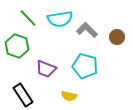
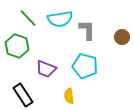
gray L-shape: rotated 45 degrees clockwise
brown circle: moved 5 px right
yellow semicircle: rotated 70 degrees clockwise
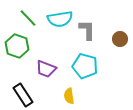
brown circle: moved 2 px left, 2 px down
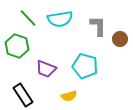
gray L-shape: moved 11 px right, 4 px up
yellow semicircle: rotated 98 degrees counterclockwise
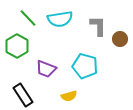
green hexagon: rotated 10 degrees clockwise
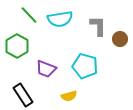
green line: moved 1 px right, 3 px up
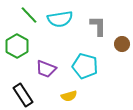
brown circle: moved 2 px right, 5 px down
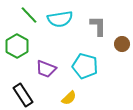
yellow semicircle: moved 2 px down; rotated 28 degrees counterclockwise
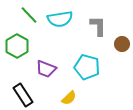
cyan pentagon: moved 2 px right, 1 px down
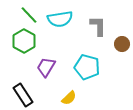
green hexagon: moved 7 px right, 5 px up
purple trapezoid: moved 2 px up; rotated 100 degrees clockwise
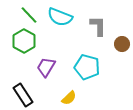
cyan semicircle: moved 2 px up; rotated 30 degrees clockwise
